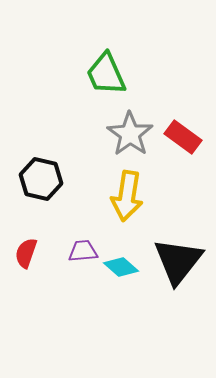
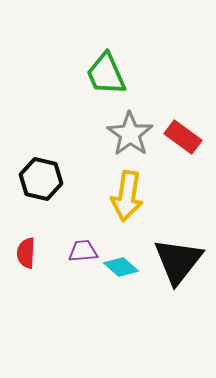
red semicircle: rotated 16 degrees counterclockwise
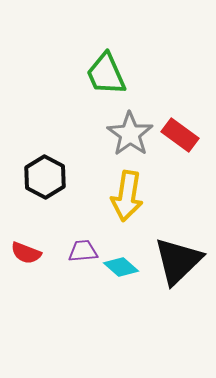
red rectangle: moved 3 px left, 2 px up
black hexagon: moved 4 px right, 2 px up; rotated 15 degrees clockwise
red semicircle: rotated 72 degrees counterclockwise
black triangle: rotated 8 degrees clockwise
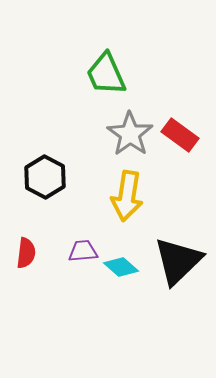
red semicircle: rotated 104 degrees counterclockwise
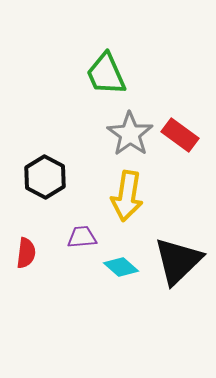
purple trapezoid: moved 1 px left, 14 px up
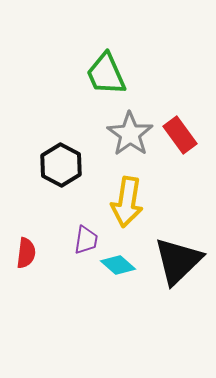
red rectangle: rotated 18 degrees clockwise
black hexagon: moved 16 px right, 12 px up
yellow arrow: moved 6 px down
purple trapezoid: moved 4 px right, 3 px down; rotated 104 degrees clockwise
cyan diamond: moved 3 px left, 2 px up
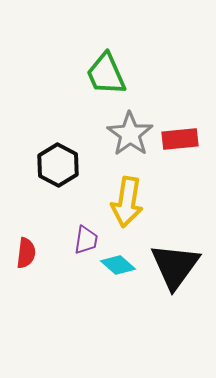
red rectangle: moved 4 px down; rotated 60 degrees counterclockwise
black hexagon: moved 3 px left
black triangle: moved 3 px left, 5 px down; rotated 10 degrees counterclockwise
